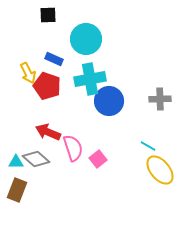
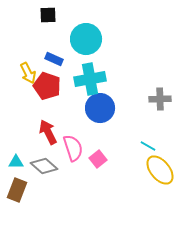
blue circle: moved 9 px left, 7 px down
red arrow: rotated 40 degrees clockwise
gray diamond: moved 8 px right, 7 px down
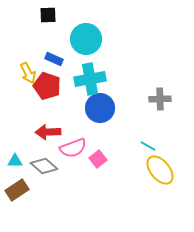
red arrow: rotated 65 degrees counterclockwise
pink semicircle: rotated 88 degrees clockwise
cyan triangle: moved 1 px left, 1 px up
brown rectangle: rotated 35 degrees clockwise
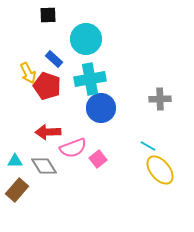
blue rectangle: rotated 18 degrees clockwise
blue circle: moved 1 px right
gray diamond: rotated 16 degrees clockwise
brown rectangle: rotated 15 degrees counterclockwise
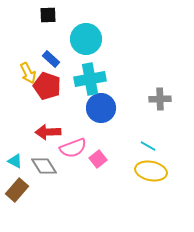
blue rectangle: moved 3 px left
cyan triangle: rotated 28 degrees clockwise
yellow ellipse: moved 9 px left, 1 px down; rotated 40 degrees counterclockwise
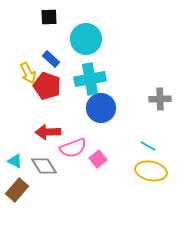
black square: moved 1 px right, 2 px down
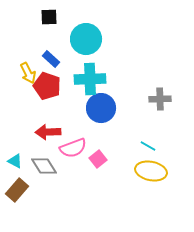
cyan cross: rotated 8 degrees clockwise
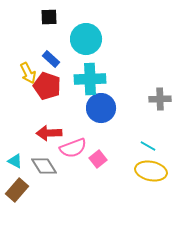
red arrow: moved 1 px right, 1 px down
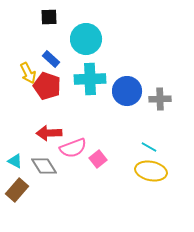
blue circle: moved 26 px right, 17 px up
cyan line: moved 1 px right, 1 px down
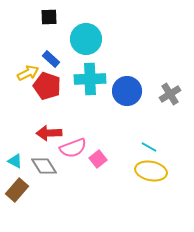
yellow arrow: rotated 90 degrees counterclockwise
gray cross: moved 10 px right, 5 px up; rotated 30 degrees counterclockwise
